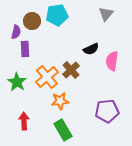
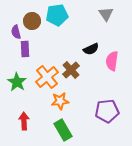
gray triangle: rotated 14 degrees counterclockwise
purple semicircle: rotated 152 degrees clockwise
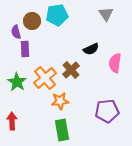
pink semicircle: moved 3 px right, 2 px down
orange cross: moved 2 px left, 1 px down
red arrow: moved 12 px left
green rectangle: moved 1 px left; rotated 20 degrees clockwise
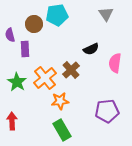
brown circle: moved 2 px right, 3 px down
purple semicircle: moved 6 px left, 3 px down
green rectangle: rotated 20 degrees counterclockwise
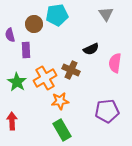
purple rectangle: moved 1 px right, 1 px down
brown cross: rotated 24 degrees counterclockwise
orange cross: rotated 10 degrees clockwise
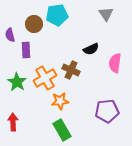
red arrow: moved 1 px right, 1 px down
